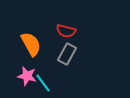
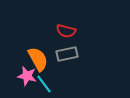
orange semicircle: moved 7 px right, 15 px down
gray rectangle: rotated 50 degrees clockwise
cyan line: moved 1 px right, 1 px down
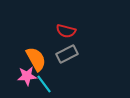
gray rectangle: rotated 15 degrees counterclockwise
orange semicircle: moved 2 px left
pink star: rotated 18 degrees counterclockwise
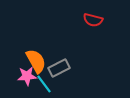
red semicircle: moved 27 px right, 11 px up
gray rectangle: moved 8 px left, 14 px down
orange semicircle: moved 2 px down
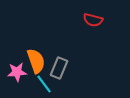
orange semicircle: rotated 10 degrees clockwise
gray rectangle: rotated 40 degrees counterclockwise
pink star: moved 10 px left, 4 px up
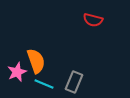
gray rectangle: moved 15 px right, 14 px down
pink star: rotated 18 degrees counterclockwise
cyan line: rotated 30 degrees counterclockwise
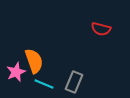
red semicircle: moved 8 px right, 9 px down
orange semicircle: moved 2 px left
pink star: moved 1 px left
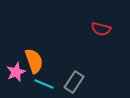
gray rectangle: rotated 10 degrees clockwise
